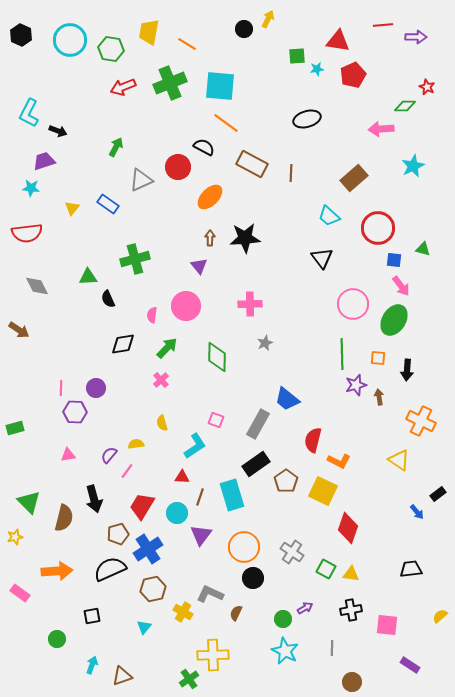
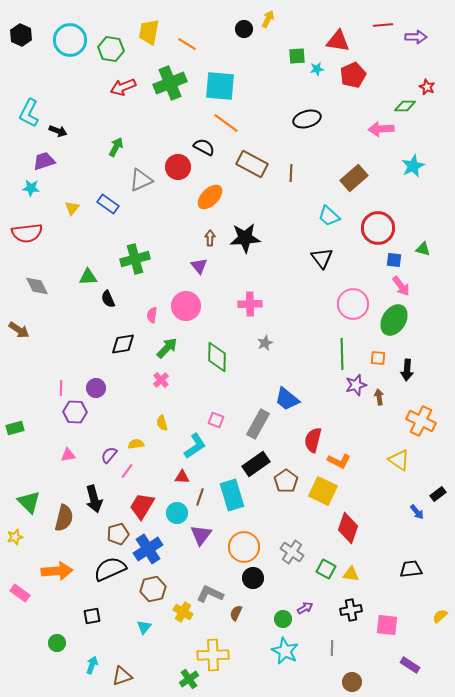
green circle at (57, 639): moved 4 px down
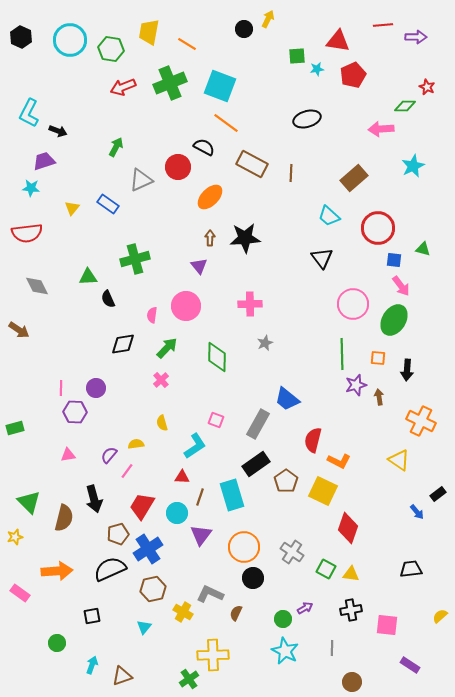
black hexagon at (21, 35): moved 2 px down
cyan square at (220, 86): rotated 16 degrees clockwise
